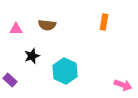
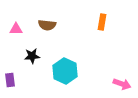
orange rectangle: moved 2 px left
black star: rotated 14 degrees clockwise
purple rectangle: rotated 40 degrees clockwise
pink arrow: moved 1 px left, 1 px up
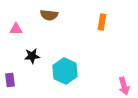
brown semicircle: moved 2 px right, 10 px up
pink arrow: moved 2 px right, 2 px down; rotated 54 degrees clockwise
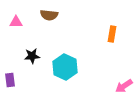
orange rectangle: moved 10 px right, 12 px down
pink triangle: moved 7 px up
cyan hexagon: moved 4 px up
pink arrow: rotated 72 degrees clockwise
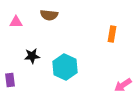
pink arrow: moved 1 px left, 1 px up
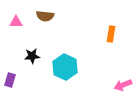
brown semicircle: moved 4 px left, 1 px down
orange rectangle: moved 1 px left
purple rectangle: rotated 24 degrees clockwise
pink arrow: rotated 12 degrees clockwise
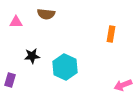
brown semicircle: moved 1 px right, 2 px up
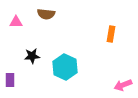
purple rectangle: rotated 16 degrees counterclockwise
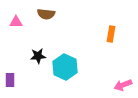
black star: moved 6 px right
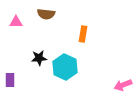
orange rectangle: moved 28 px left
black star: moved 1 px right, 2 px down
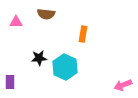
purple rectangle: moved 2 px down
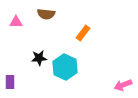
orange rectangle: moved 1 px up; rotated 28 degrees clockwise
